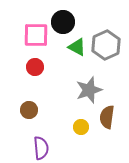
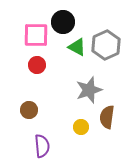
red circle: moved 2 px right, 2 px up
purple semicircle: moved 1 px right, 2 px up
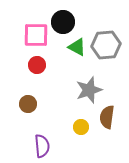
gray hexagon: rotated 20 degrees clockwise
brown circle: moved 1 px left, 6 px up
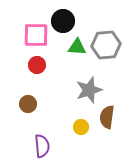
black circle: moved 1 px up
green triangle: rotated 24 degrees counterclockwise
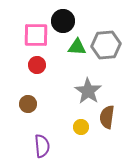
gray star: moved 1 px left, 1 px down; rotated 20 degrees counterclockwise
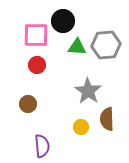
brown semicircle: moved 2 px down; rotated 10 degrees counterclockwise
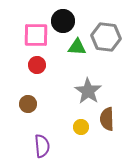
gray hexagon: moved 8 px up; rotated 12 degrees clockwise
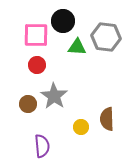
gray star: moved 34 px left, 5 px down
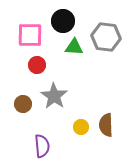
pink square: moved 6 px left
green triangle: moved 3 px left
brown circle: moved 5 px left
brown semicircle: moved 1 px left, 6 px down
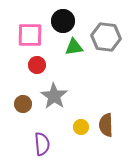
green triangle: rotated 12 degrees counterclockwise
purple semicircle: moved 2 px up
